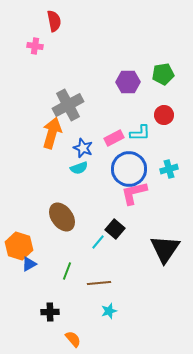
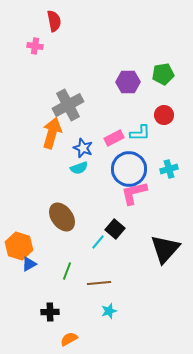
black triangle: rotated 8 degrees clockwise
orange semicircle: moved 4 px left; rotated 78 degrees counterclockwise
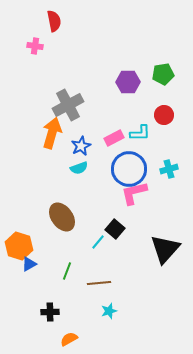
blue star: moved 2 px left, 2 px up; rotated 24 degrees clockwise
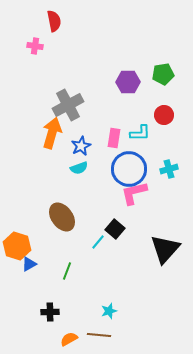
pink rectangle: rotated 54 degrees counterclockwise
orange hexagon: moved 2 px left
brown line: moved 52 px down; rotated 10 degrees clockwise
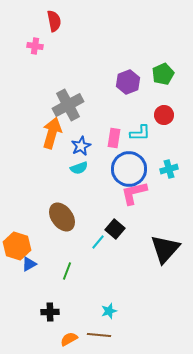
green pentagon: rotated 15 degrees counterclockwise
purple hexagon: rotated 20 degrees counterclockwise
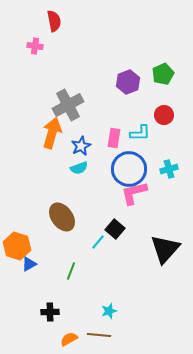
green line: moved 4 px right
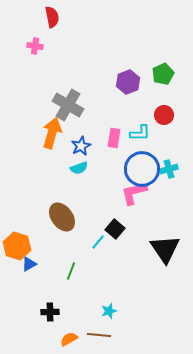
red semicircle: moved 2 px left, 4 px up
gray cross: rotated 32 degrees counterclockwise
blue circle: moved 13 px right
black triangle: rotated 16 degrees counterclockwise
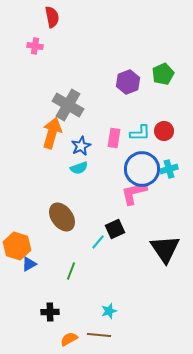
red circle: moved 16 px down
black square: rotated 24 degrees clockwise
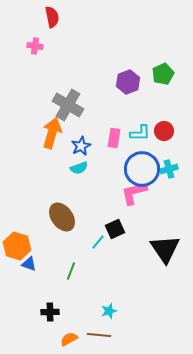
blue triangle: rotated 49 degrees clockwise
